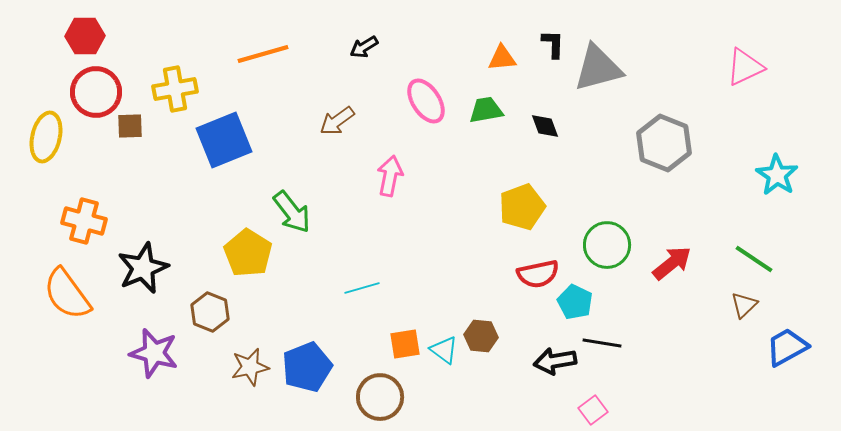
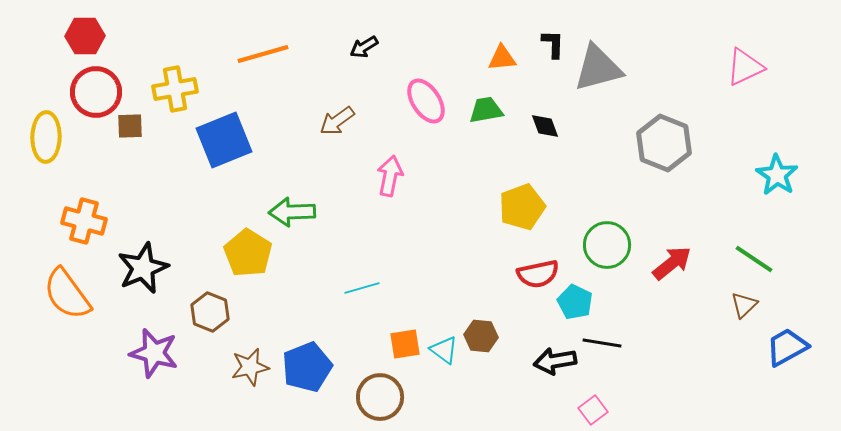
yellow ellipse at (46, 137): rotated 12 degrees counterclockwise
green arrow at (292, 212): rotated 126 degrees clockwise
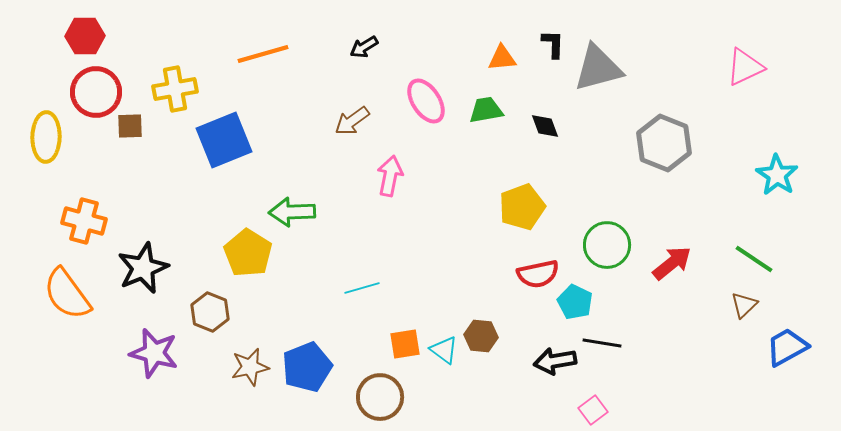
brown arrow at (337, 121): moved 15 px right
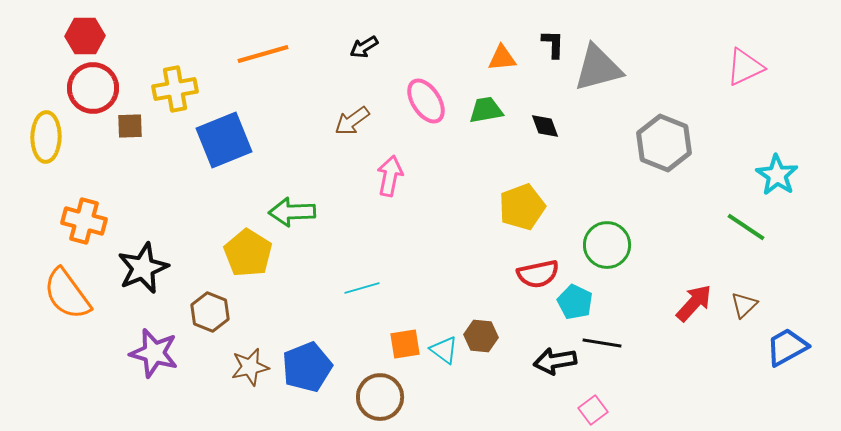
red circle at (96, 92): moved 3 px left, 4 px up
green line at (754, 259): moved 8 px left, 32 px up
red arrow at (672, 263): moved 22 px right, 40 px down; rotated 9 degrees counterclockwise
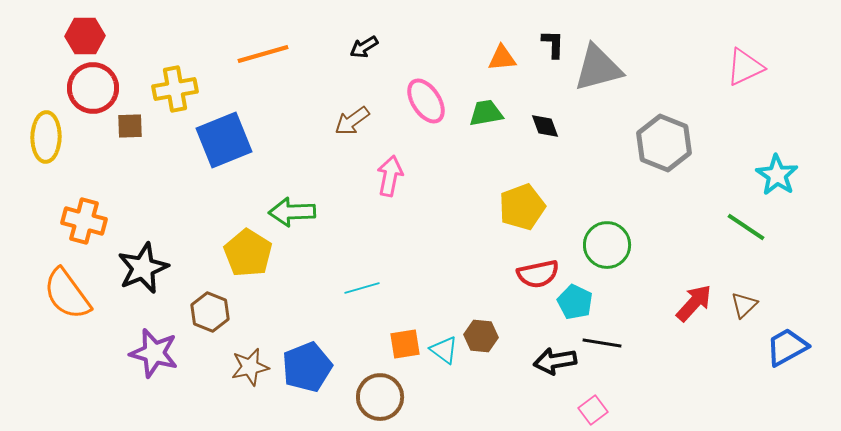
green trapezoid at (486, 110): moved 3 px down
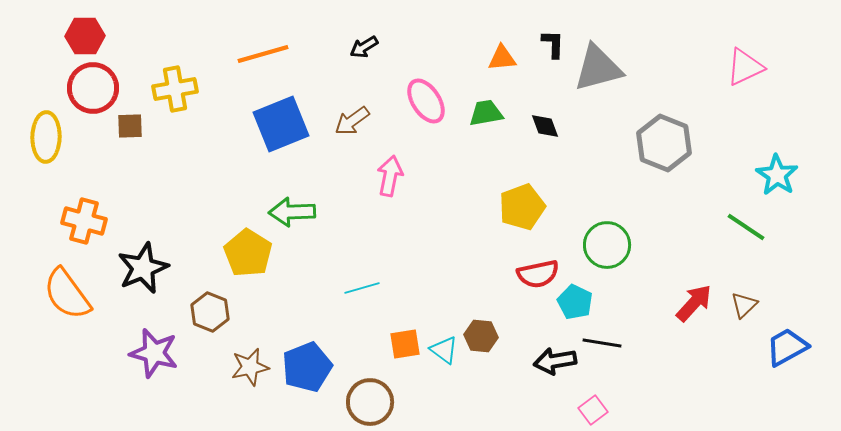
blue square at (224, 140): moved 57 px right, 16 px up
brown circle at (380, 397): moved 10 px left, 5 px down
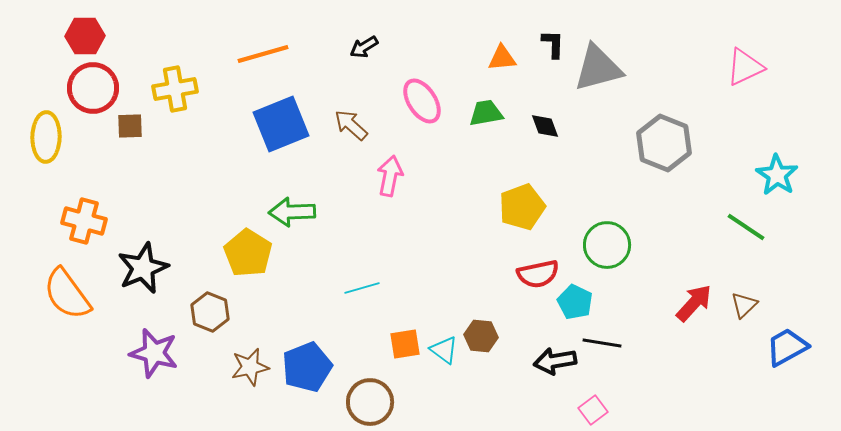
pink ellipse at (426, 101): moved 4 px left
brown arrow at (352, 121): moved 1 px left, 4 px down; rotated 78 degrees clockwise
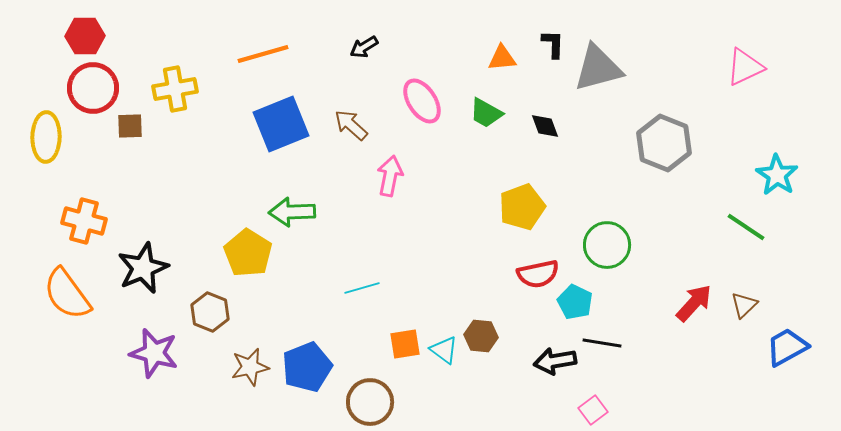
green trapezoid at (486, 113): rotated 141 degrees counterclockwise
